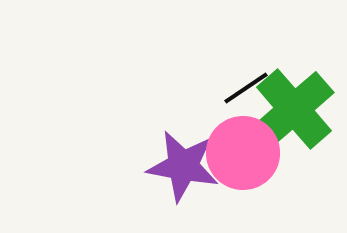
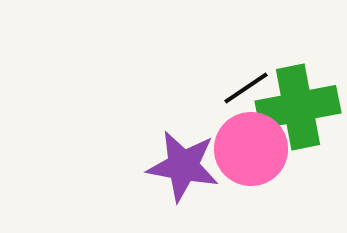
green cross: moved 4 px right, 2 px up; rotated 30 degrees clockwise
pink circle: moved 8 px right, 4 px up
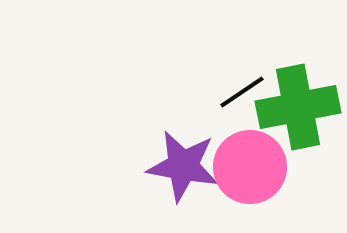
black line: moved 4 px left, 4 px down
pink circle: moved 1 px left, 18 px down
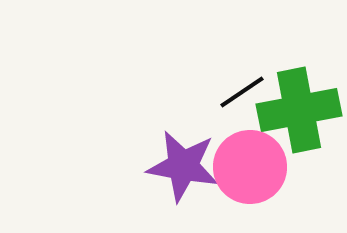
green cross: moved 1 px right, 3 px down
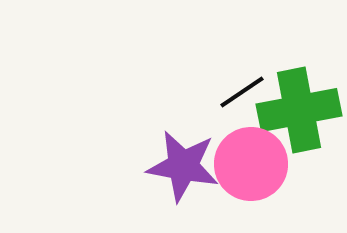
pink circle: moved 1 px right, 3 px up
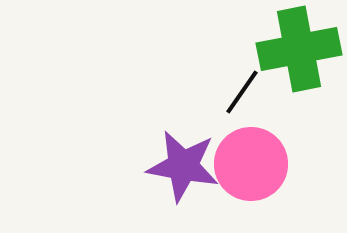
black line: rotated 21 degrees counterclockwise
green cross: moved 61 px up
